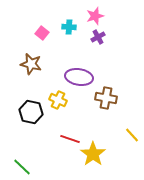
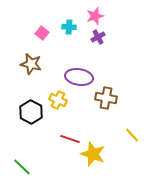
black hexagon: rotated 15 degrees clockwise
yellow star: rotated 15 degrees counterclockwise
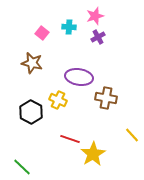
brown star: moved 1 px right, 1 px up
yellow star: rotated 20 degrees clockwise
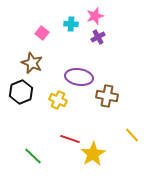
cyan cross: moved 2 px right, 3 px up
brown star: rotated 10 degrees clockwise
brown cross: moved 1 px right, 2 px up
black hexagon: moved 10 px left, 20 px up; rotated 10 degrees clockwise
green line: moved 11 px right, 11 px up
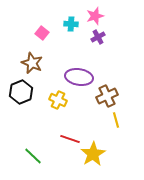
brown cross: rotated 35 degrees counterclockwise
yellow line: moved 16 px left, 15 px up; rotated 28 degrees clockwise
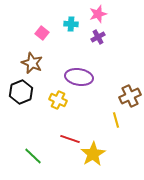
pink star: moved 3 px right, 2 px up
brown cross: moved 23 px right
